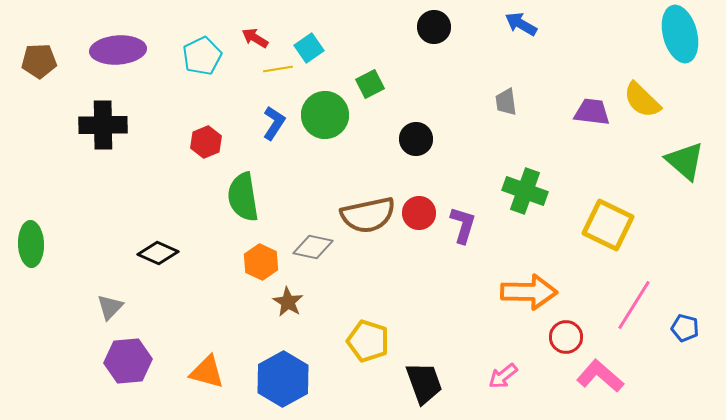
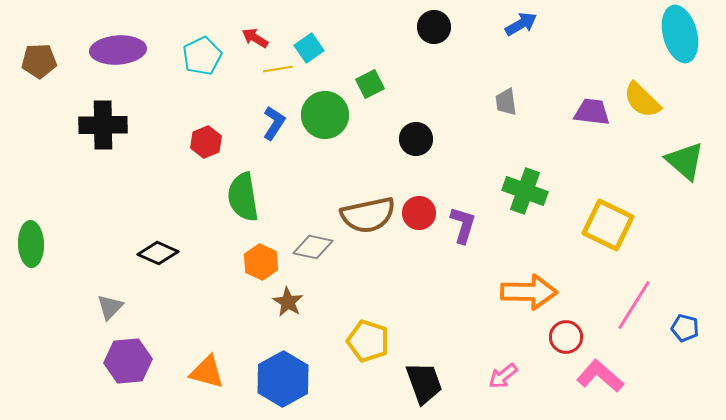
blue arrow at (521, 24): rotated 120 degrees clockwise
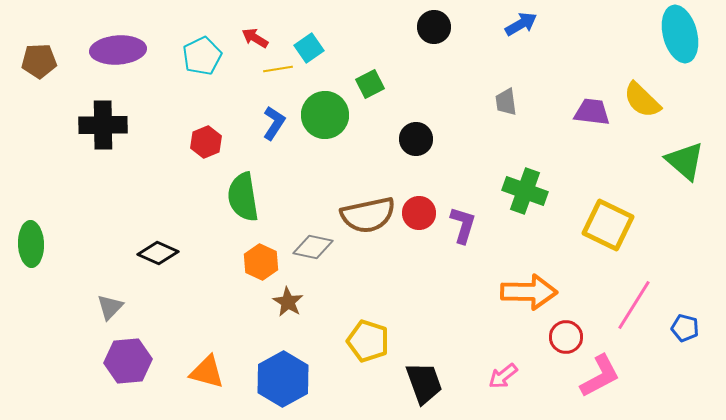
pink L-shape at (600, 376): rotated 111 degrees clockwise
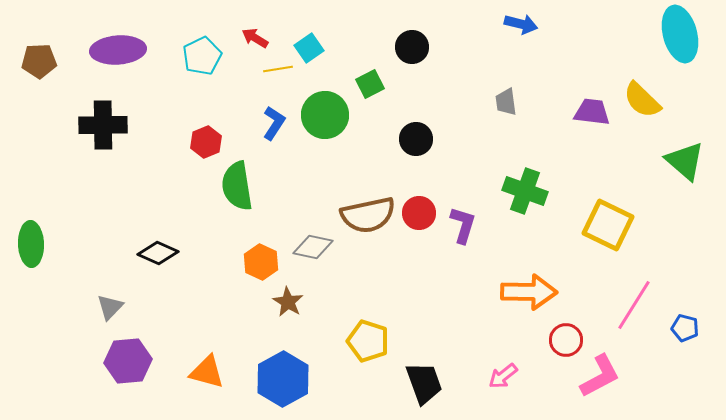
blue arrow at (521, 24): rotated 44 degrees clockwise
black circle at (434, 27): moved 22 px left, 20 px down
green semicircle at (243, 197): moved 6 px left, 11 px up
red circle at (566, 337): moved 3 px down
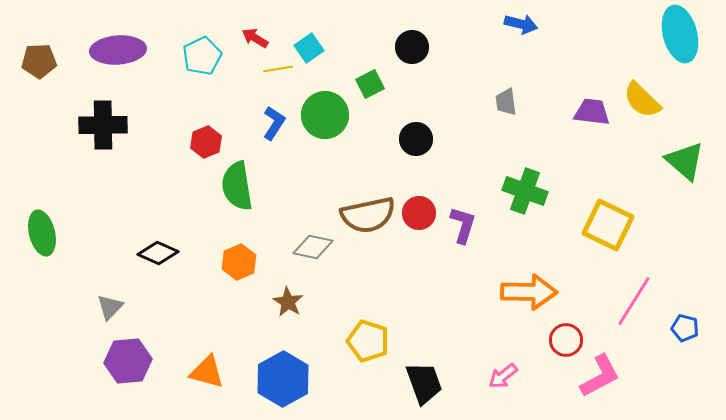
green ellipse at (31, 244): moved 11 px right, 11 px up; rotated 12 degrees counterclockwise
orange hexagon at (261, 262): moved 22 px left; rotated 12 degrees clockwise
pink line at (634, 305): moved 4 px up
